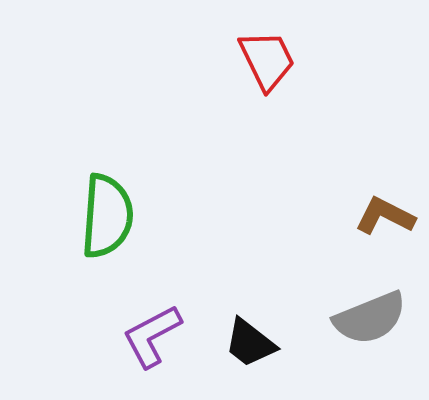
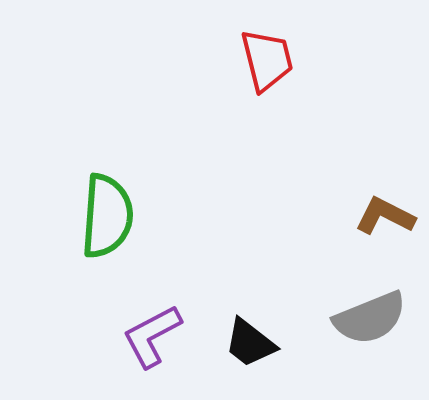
red trapezoid: rotated 12 degrees clockwise
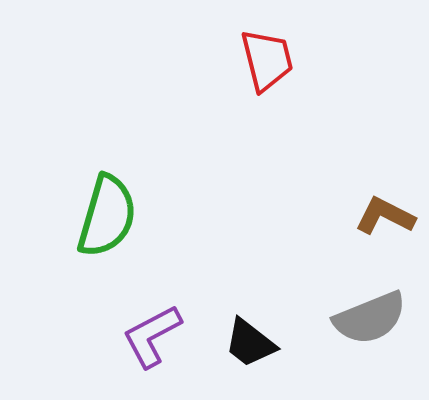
green semicircle: rotated 12 degrees clockwise
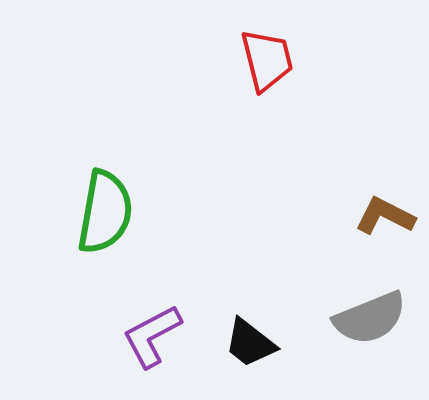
green semicircle: moved 2 px left, 4 px up; rotated 6 degrees counterclockwise
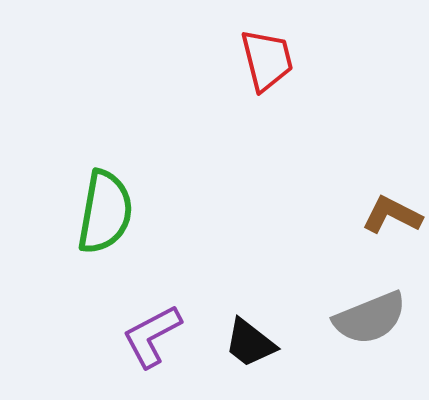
brown L-shape: moved 7 px right, 1 px up
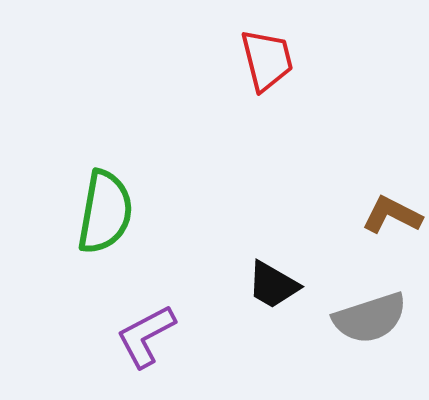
gray semicircle: rotated 4 degrees clockwise
purple L-shape: moved 6 px left
black trapezoid: moved 23 px right, 58 px up; rotated 8 degrees counterclockwise
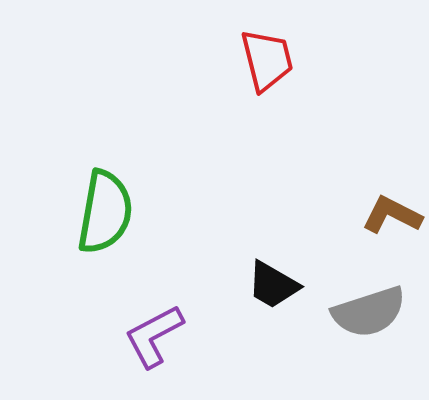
gray semicircle: moved 1 px left, 6 px up
purple L-shape: moved 8 px right
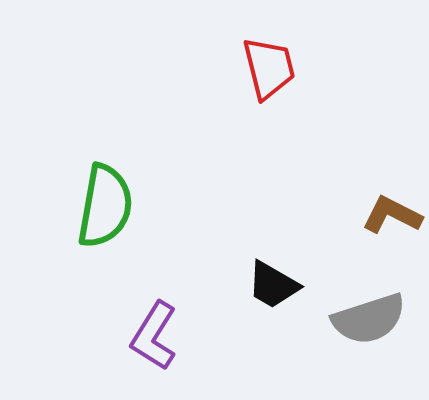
red trapezoid: moved 2 px right, 8 px down
green semicircle: moved 6 px up
gray semicircle: moved 7 px down
purple L-shape: rotated 30 degrees counterclockwise
